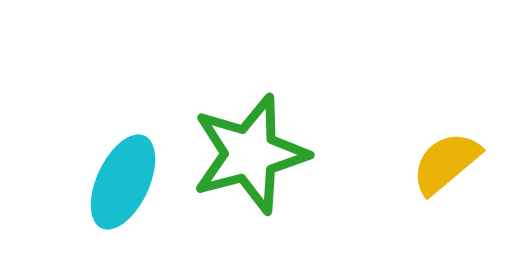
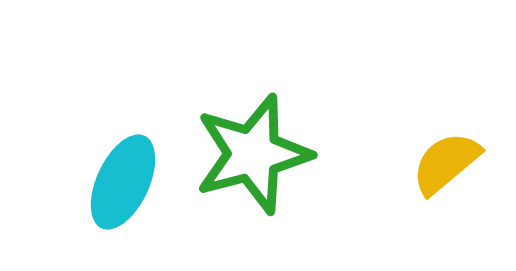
green star: moved 3 px right
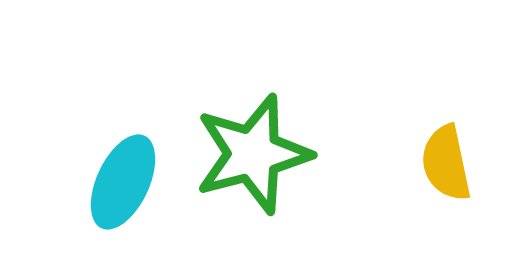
yellow semicircle: rotated 62 degrees counterclockwise
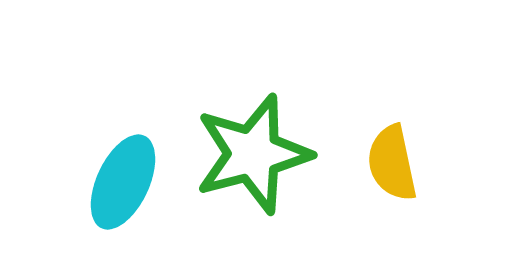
yellow semicircle: moved 54 px left
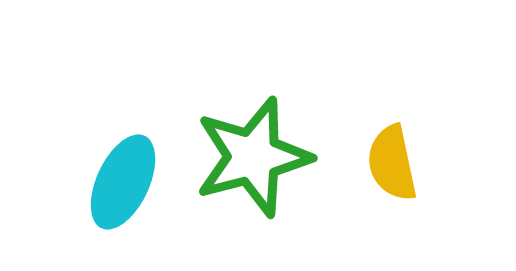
green star: moved 3 px down
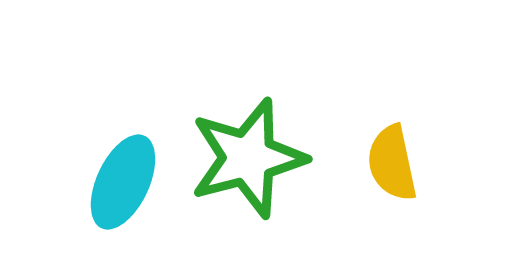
green star: moved 5 px left, 1 px down
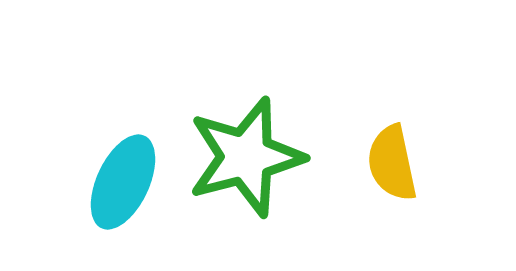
green star: moved 2 px left, 1 px up
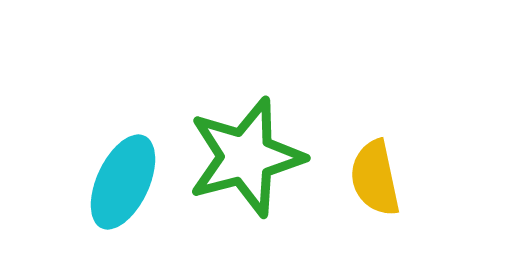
yellow semicircle: moved 17 px left, 15 px down
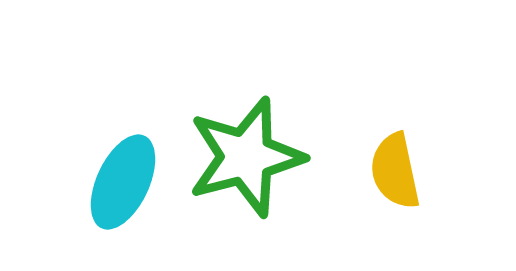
yellow semicircle: moved 20 px right, 7 px up
